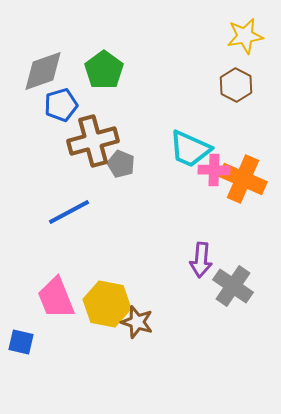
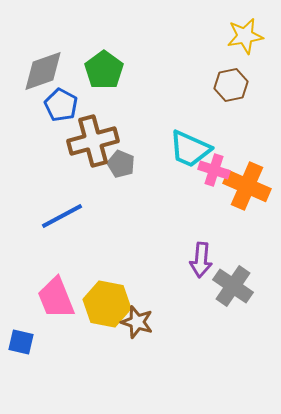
brown hexagon: moved 5 px left; rotated 20 degrees clockwise
blue pentagon: rotated 28 degrees counterclockwise
pink cross: rotated 16 degrees clockwise
orange cross: moved 4 px right, 7 px down
blue line: moved 7 px left, 4 px down
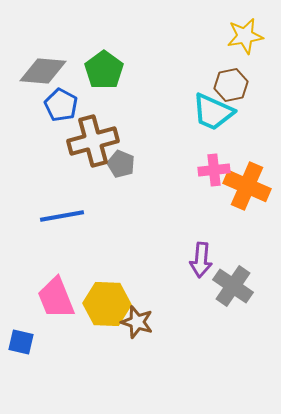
gray diamond: rotated 24 degrees clockwise
cyan trapezoid: moved 23 px right, 37 px up
pink cross: rotated 24 degrees counterclockwise
blue line: rotated 18 degrees clockwise
yellow hexagon: rotated 9 degrees counterclockwise
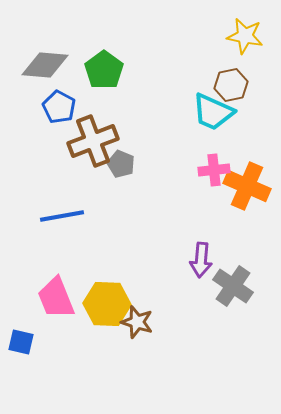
yellow star: rotated 21 degrees clockwise
gray diamond: moved 2 px right, 6 px up
blue pentagon: moved 2 px left, 2 px down
brown cross: rotated 6 degrees counterclockwise
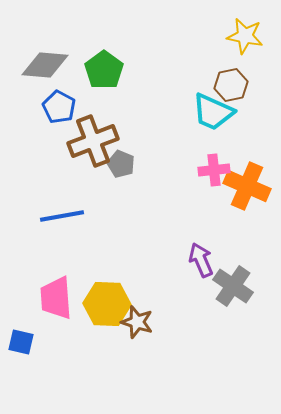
purple arrow: rotated 152 degrees clockwise
pink trapezoid: rotated 18 degrees clockwise
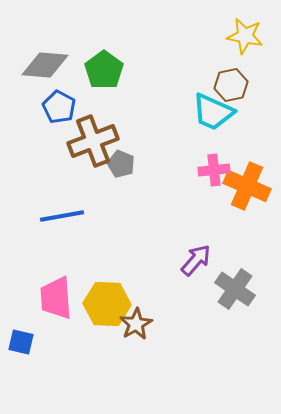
purple arrow: moved 5 px left; rotated 64 degrees clockwise
gray cross: moved 2 px right, 3 px down
brown star: moved 1 px left, 2 px down; rotated 24 degrees clockwise
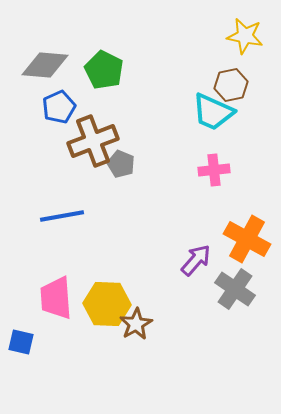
green pentagon: rotated 9 degrees counterclockwise
blue pentagon: rotated 20 degrees clockwise
orange cross: moved 53 px down; rotated 6 degrees clockwise
